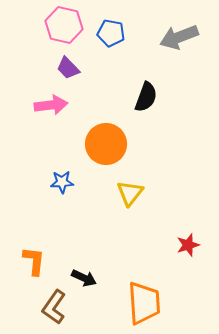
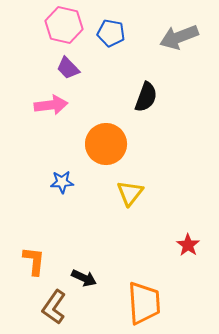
red star: rotated 20 degrees counterclockwise
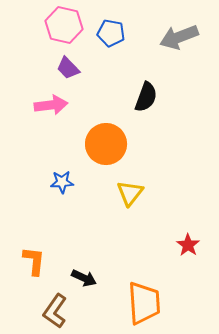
brown L-shape: moved 1 px right, 4 px down
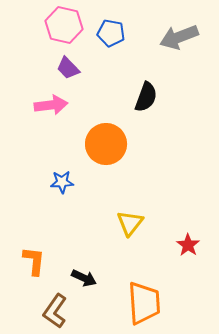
yellow triangle: moved 30 px down
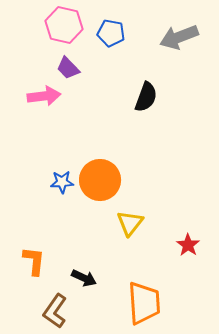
pink arrow: moved 7 px left, 9 px up
orange circle: moved 6 px left, 36 px down
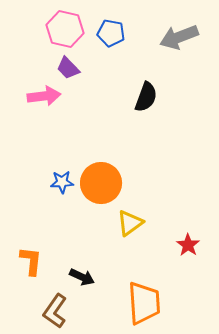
pink hexagon: moved 1 px right, 4 px down
orange circle: moved 1 px right, 3 px down
yellow triangle: rotated 16 degrees clockwise
orange L-shape: moved 3 px left
black arrow: moved 2 px left, 1 px up
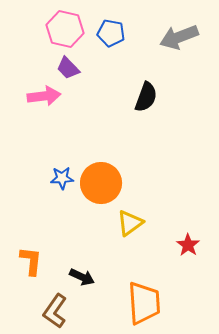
blue star: moved 4 px up
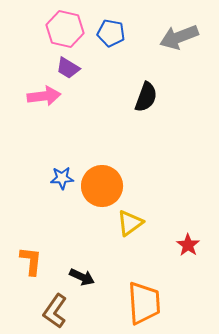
purple trapezoid: rotated 15 degrees counterclockwise
orange circle: moved 1 px right, 3 px down
